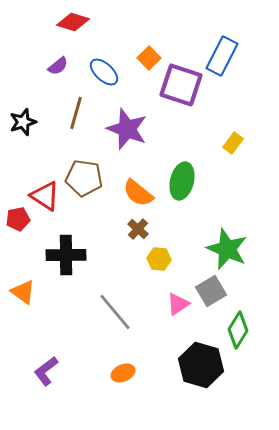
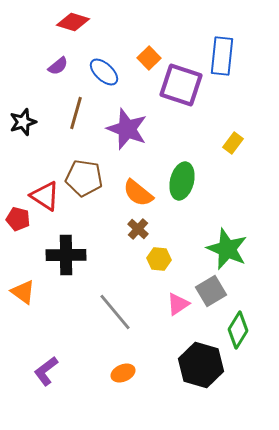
blue rectangle: rotated 21 degrees counterclockwise
red pentagon: rotated 25 degrees clockwise
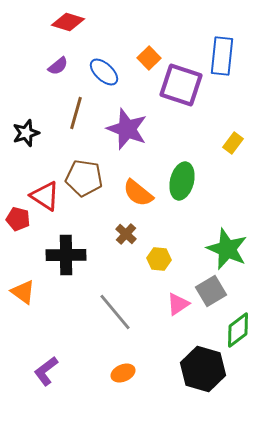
red diamond: moved 5 px left
black star: moved 3 px right, 11 px down
brown cross: moved 12 px left, 5 px down
green diamond: rotated 21 degrees clockwise
black hexagon: moved 2 px right, 4 px down
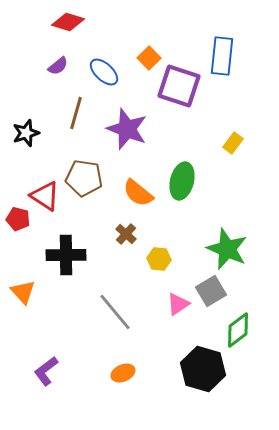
purple square: moved 2 px left, 1 px down
orange triangle: rotated 12 degrees clockwise
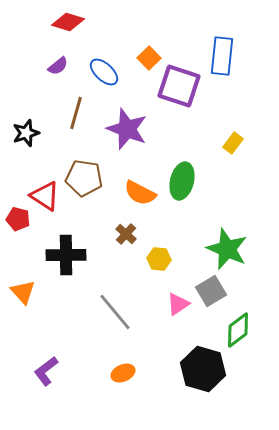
orange semicircle: moved 2 px right; rotated 12 degrees counterclockwise
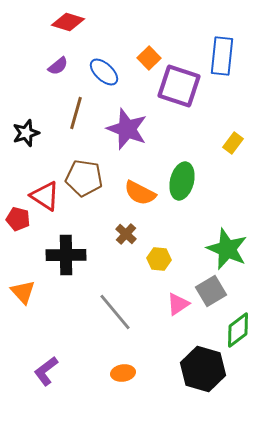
orange ellipse: rotated 15 degrees clockwise
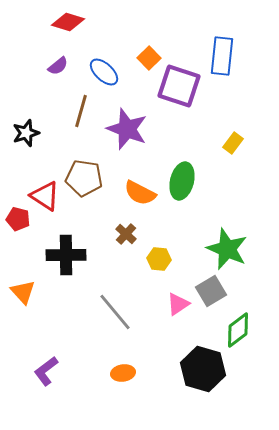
brown line: moved 5 px right, 2 px up
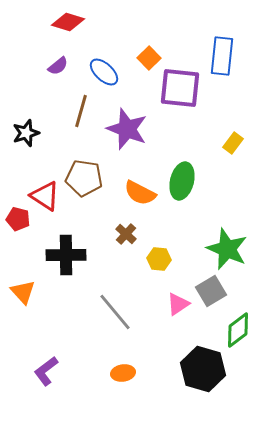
purple square: moved 1 px right, 2 px down; rotated 12 degrees counterclockwise
